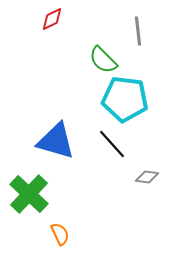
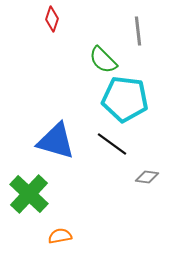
red diamond: rotated 45 degrees counterclockwise
black line: rotated 12 degrees counterclockwise
orange semicircle: moved 2 px down; rotated 75 degrees counterclockwise
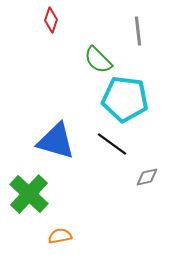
red diamond: moved 1 px left, 1 px down
green semicircle: moved 5 px left
gray diamond: rotated 20 degrees counterclockwise
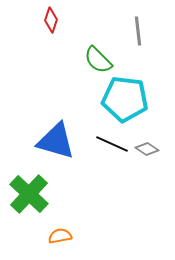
black line: rotated 12 degrees counterclockwise
gray diamond: moved 28 px up; rotated 45 degrees clockwise
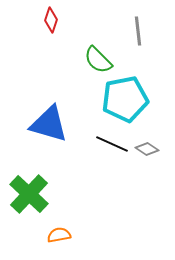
cyan pentagon: rotated 18 degrees counterclockwise
blue triangle: moved 7 px left, 17 px up
orange semicircle: moved 1 px left, 1 px up
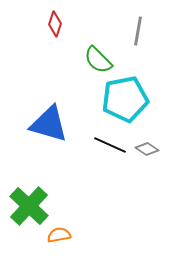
red diamond: moved 4 px right, 4 px down
gray line: rotated 16 degrees clockwise
black line: moved 2 px left, 1 px down
green cross: moved 12 px down
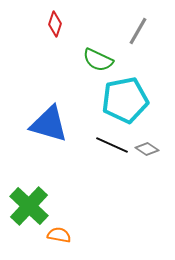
gray line: rotated 20 degrees clockwise
green semicircle: rotated 20 degrees counterclockwise
cyan pentagon: moved 1 px down
black line: moved 2 px right
orange semicircle: rotated 20 degrees clockwise
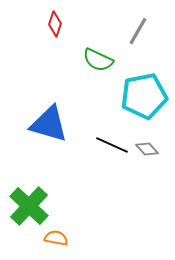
cyan pentagon: moved 19 px right, 4 px up
gray diamond: rotated 15 degrees clockwise
orange semicircle: moved 3 px left, 3 px down
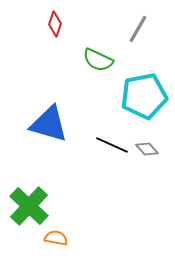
gray line: moved 2 px up
